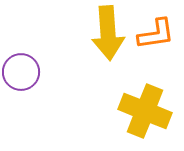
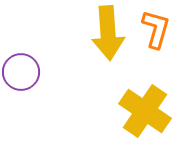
orange L-shape: moved 5 px up; rotated 66 degrees counterclockwise
yellow cross: rotated 12 degrees clockwise
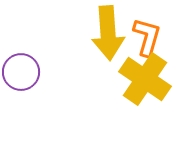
orange L-shape: moved 9 px left, 8 px down
yellow cross: moved 32 px up
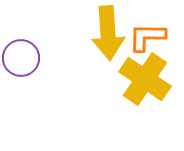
orange L-shape: rotated 105 degrees counterclockwise
purple circle: moved 14 px up
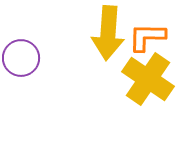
yellow arrow: rotated 8 degrees clockwise
yellow cross: moved 3 px right
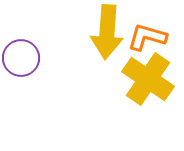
yellow arrow: moved 1 px left, 1 px up
orange L-shape: rotated 15 degrees clockwise
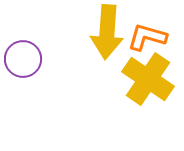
purple circle: moved 2 px right, 1 px down
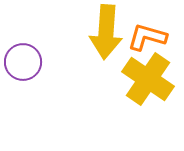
yellow arrow: moved 1 px left
purple circle: moved 3 px down
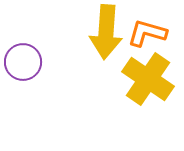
orange L-shape: moved 4 px up
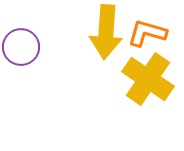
purple circle: moved 2 px left, 15 px up
